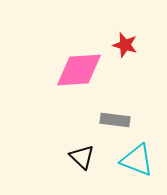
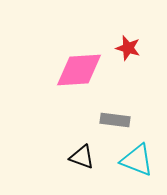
red star: moved 3 px right, 3 px down
black triangle: rotated 24 degrees counterclockwise
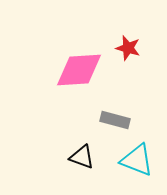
gray rectangle: rotated 8 degrees clockwise
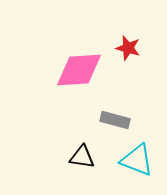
black triangle: rotated 12 degrees counterclockwise
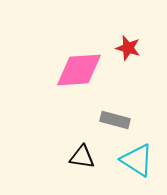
cyan triangle: rotated 12 degrees clockwise
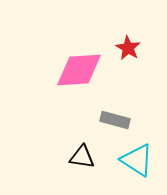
red star: rotated 15 degrees clockwise
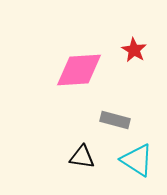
red star: moved 6 px right, 2 px down
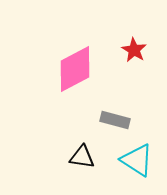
pink diamond: moved 4 px left, 1 px up; rotated 24 degrees counterclockwise
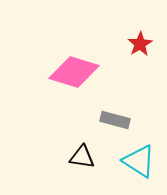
red star: moved 6 px right, 6 px up; rotated 10 degrees clockwise
pink diamond: moved 1 px left, 3 px down; rotated 45 degrees clockwise
cyan triangle: moved 2 px right, 1 px down
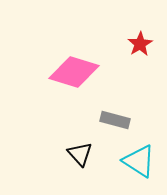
black triangle: moved 2 px left, 3 px up; rotated 40 degrees clockwise
